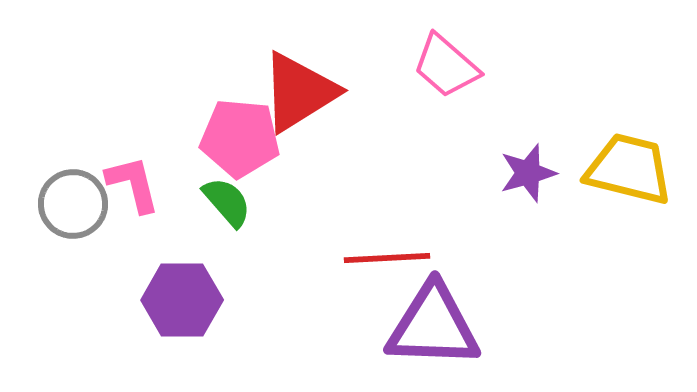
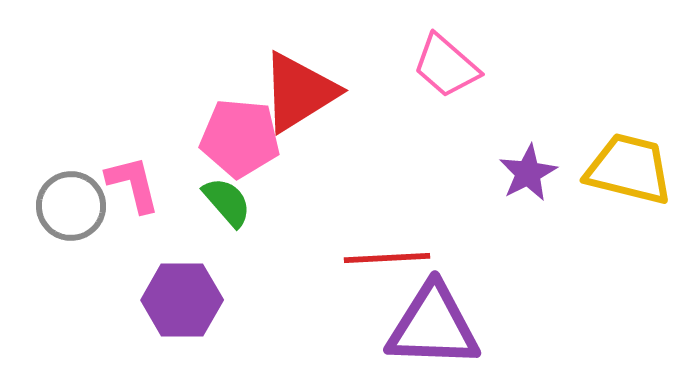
purple star: rotated 12 degrees counterclockwise
gray circle: moved 2 px left, 2 px down
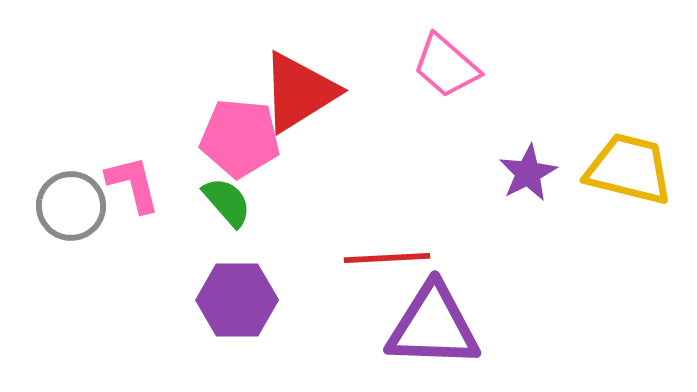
purple hexagon: moved 55 px right
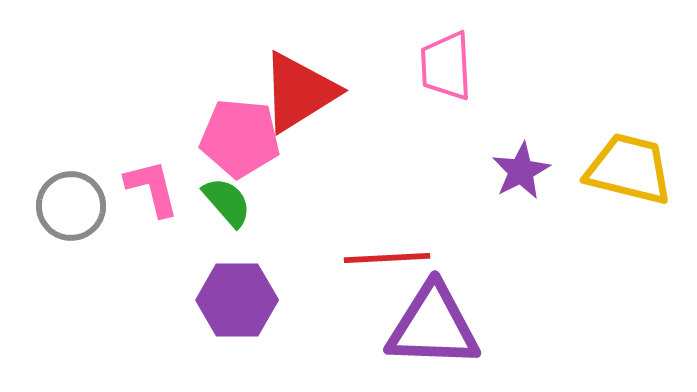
pink trapezoid: rotated 46 degrees clockwise
purple star: moved 7 px left, 2 px up
pink L-shape: moved 19 px right, 4 px down
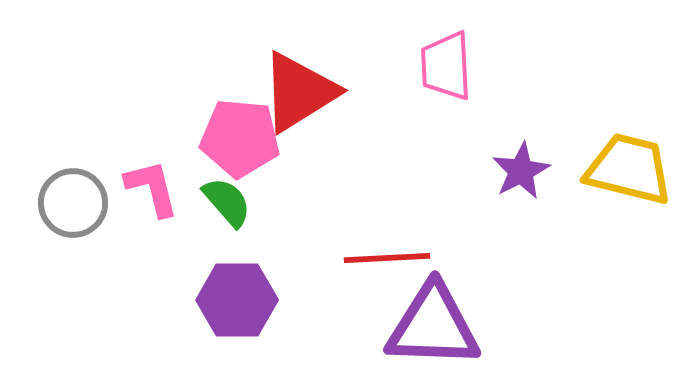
gray circle: moved 2 px right, 3 px up
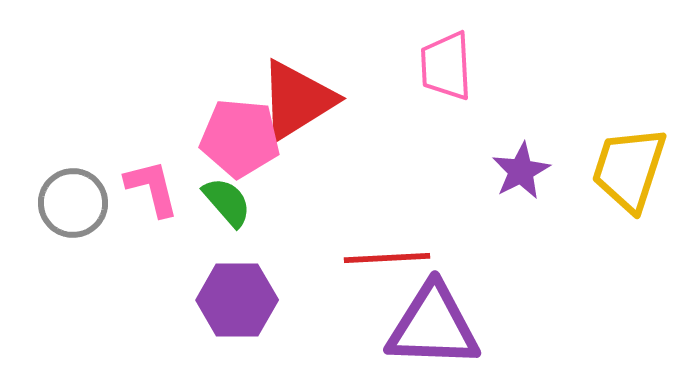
red triangle: moved 2 px left, 8 px down
yellow trapezoid: rotated 86 degrees counterclockwise
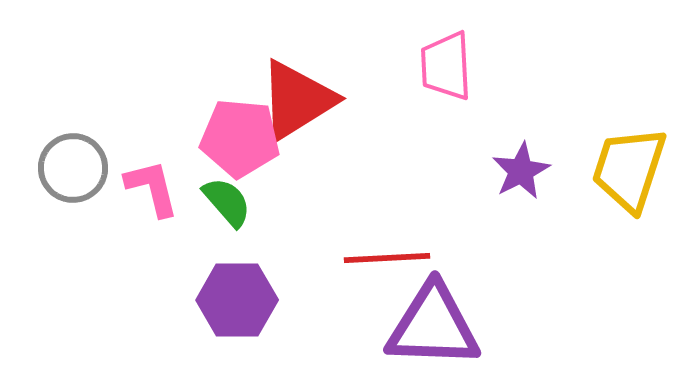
gray circle: moved 35 px up
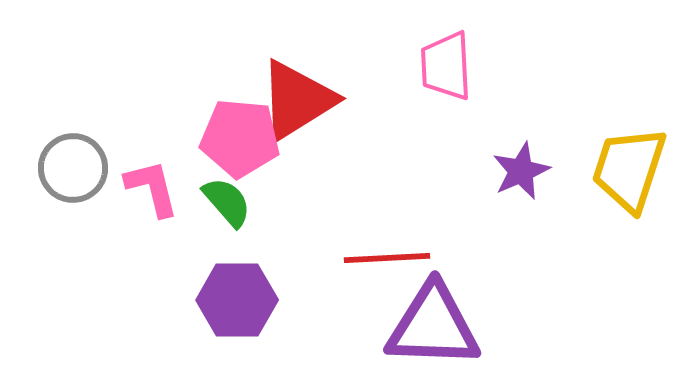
purple star: rotated 4 degrees clockwise
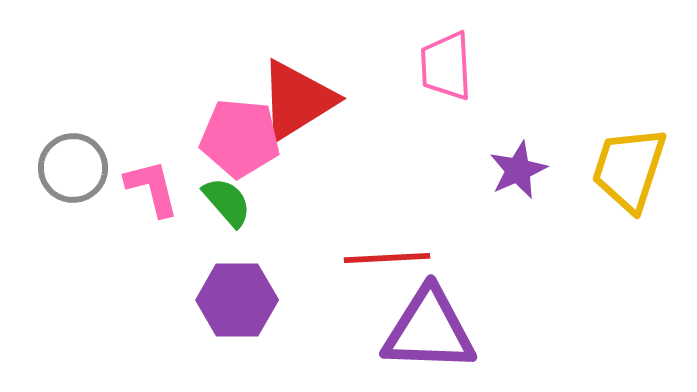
purple star: moved 3 px left, 1 px up
purple triangle: moved 4 px left, 4 px down
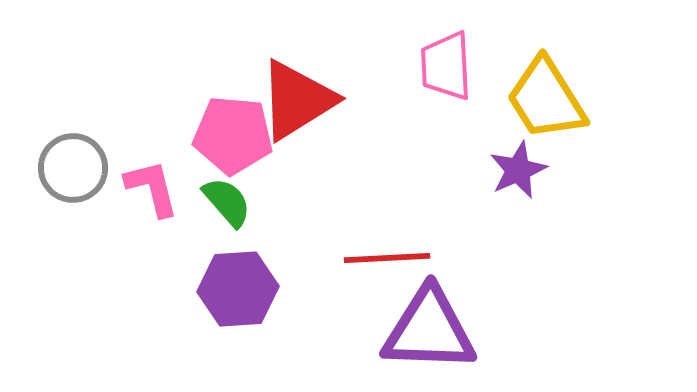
pink pentagon: moved 7 px left, 3 px up
yellow trapezoid: moved 83 px left, 70 px up; rotated 50 degrees counterclockwise
purple hexagon: moved 1 px right, 11 px up; rotated 4 degrees counterclockwise
